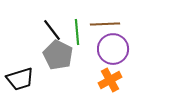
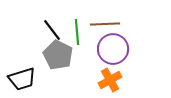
black trapezoid: moved 2 px right
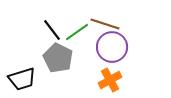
brown line: rotated 20 degrees clockwise
green line: rotated 60 degrees clockwise
purple circle: moved 1 px left, 2 px up
gray pentagon: moved 3 px down
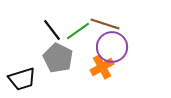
green line: moved 1 px right, 1 px up
orange cross: moved 8 px left, 13 px up
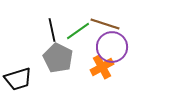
black line: rotated 25 degrees clockwise
black trapezoid: moved 4 px left
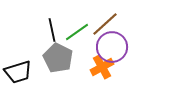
brown line: rotated 60 degrees counterclockwise
green line: moved 1 px left, 1 px down
black trapezoid: moved 7 px up
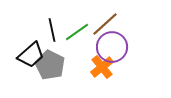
gray pentagon: moved 8 px left, 7 px down
orange cross: rotated 10 degrees counterclockwise
black trapezoid: moved 13 px right, 17 px up; rotated 24 degrees counterclockwise
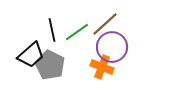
orange cross: rotated 30 degrees counterclockwise
